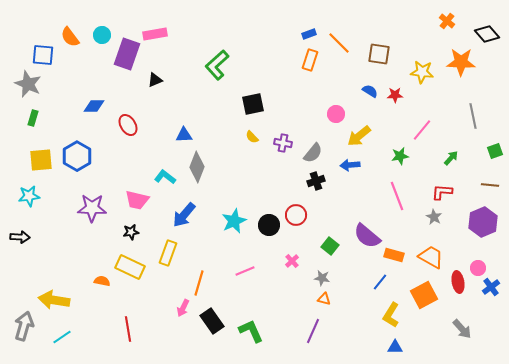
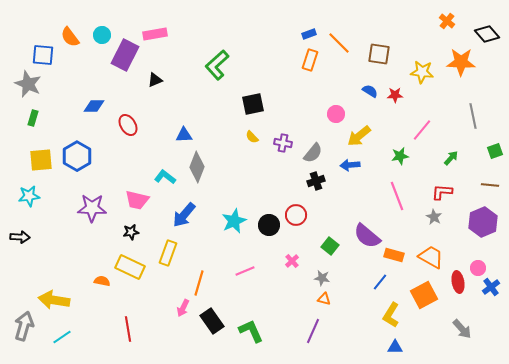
purple rectangle at (127, 54): moved 2 px left, 1 px down; rotated 8 degrees clockwise
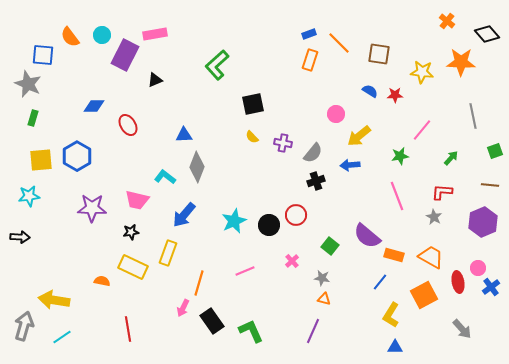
yellow rectangle at (130, 267): moved 3 px right
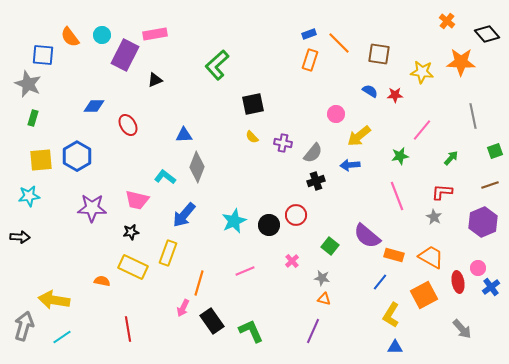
brown line at (490, 185): rotated 24 degrees counterclockwise
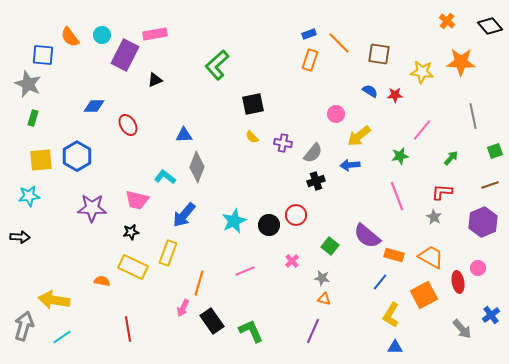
black diamond at (487, 34): moved 3 px right, 8 px up
blue cross at (491, 287): moved 28 px down
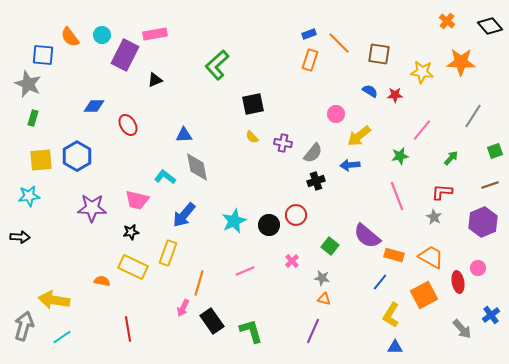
gray line at (473, 116): rotated 45 degrees clockwise
gray diamond at (197, 167): rotated 32 degrees counterclockwise
green L-shape at (251, 331): rotated 8 degrees clockwise
